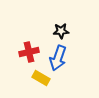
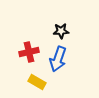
blue arrow: moved 1 px down
yellow rectangle: moved 4 px left, 4 px down
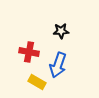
red cross: rotated 24 degrees clockwise
blue arrow: moved 6 px down
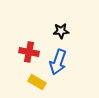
blue arrow: moved 3 px up
